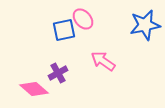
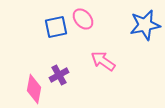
blue square: moved 8 px left, 3 px up
purple cross: moved 1 px right, 2 px down
pink diamond: rotated 60 degrees clockwise
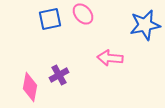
pink ellipse: moved 5 px up
blue square: moved 6 px left, 8 px up
pink arrow: moved 7 px right, 3 px up; rotated 30 degrees counterclockwise
pink diamond: moved 4 px left, 2 px up
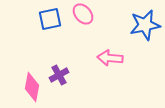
pink diamond: moved 2 px right
